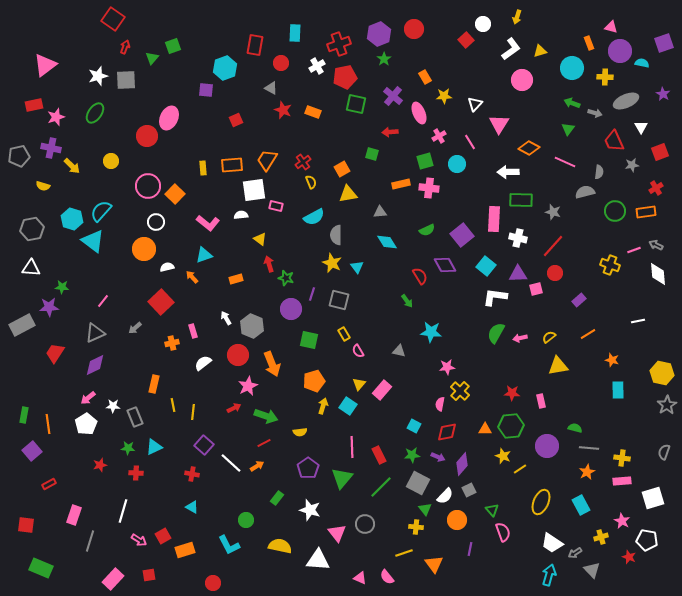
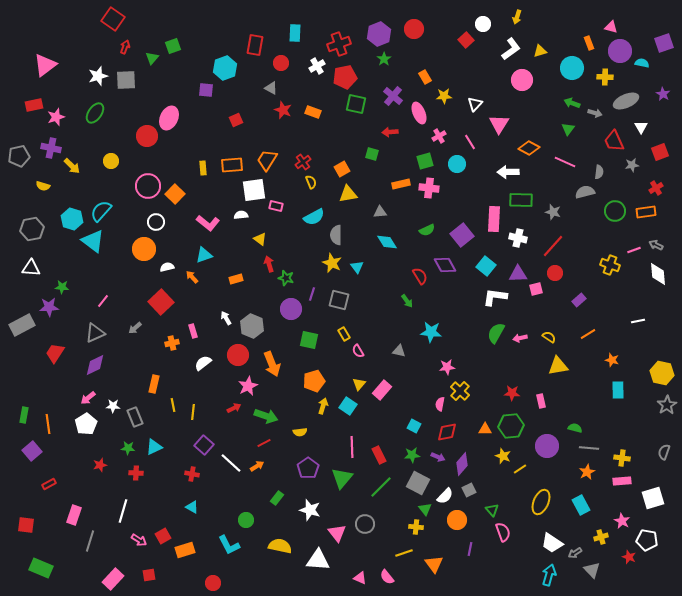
yellow semicircle at (549, 337): rotated 72 degrees clockwise
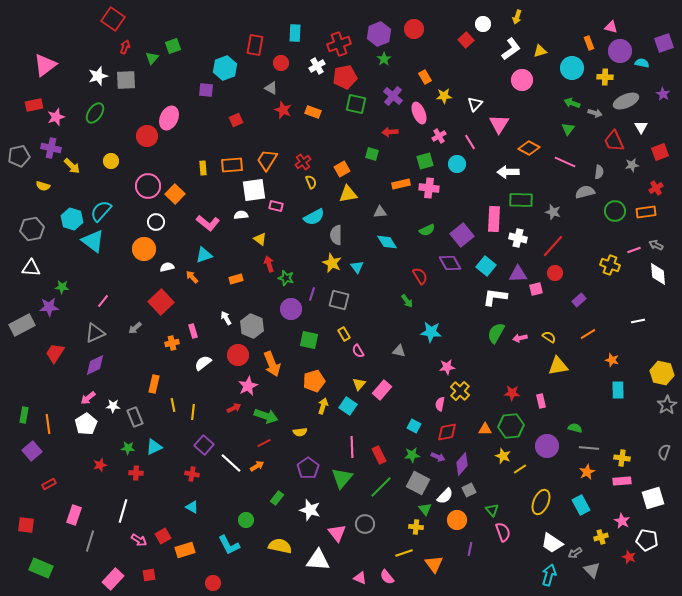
purple diamond at (445, 265): moved 5 px right, 2 px up
